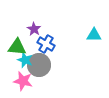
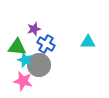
purple star: rotated 24 degrees clockwise
cyan triangle: moved 6 px left, 7 px down
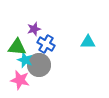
pink star: moved 3 px left, 1 px up
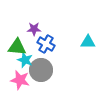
purple star: rotated 16 degrees clockwise
gray circle: moved 2 px right, 5 px down
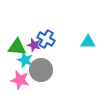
purple star: moved 16 px down; rotated 16 degrees clockwise
blue cross: moved 5 px up
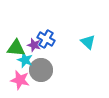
cyan triangle: rotated 42 degrees clockwise
green triangle: moved 1 px left, 1 px down
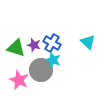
blue cross: moved 6 px right, 4 px down
green triangle: rotated 12 degrees clockwise
cyan star: moved 28 px right
pink star: moved 1 px left; rotated 12 degrees clockwise
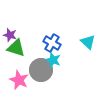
purple star: moved 24 px left, 10 px up
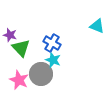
cyan triangle: moved 9 px right, 16 px up; rotated 21 degrees counterclockwise
green triangle: moved 5 px right; rotated 30 degrees clockwise
gray circle: moved 4 px down
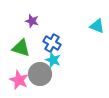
purple star: moved 22 px right, 14 px up
green triangle: rotated 30 degrees counterclockwise
gray circle: moved 1 px left
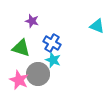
gray circle: moved 2 px left
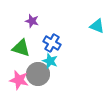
cyan star: moved 3 px left, 1 px down
pink star: rotated 12 degrees counterclockwise
